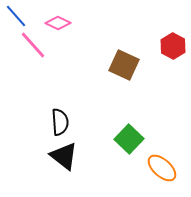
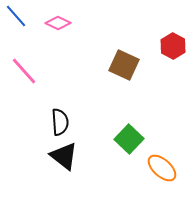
pink line: moved 9 px left, 26 px down
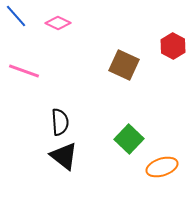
pink line: rotated 28 degrees counterclockwise
orange ellipse: moved 1 px up; rotated 60 degrees counterclockwise
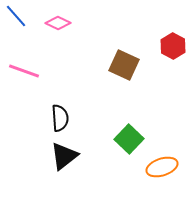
black semicircle: moved 4 px up
black triangle: rotated 44 degrees clockwise
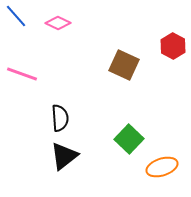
pink line: moved 2 px left, 3 px down
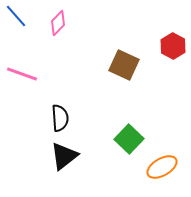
pink diamond: rotated 70 degrees counterclockwise
orange ellipse: rotated 12 degrees counterclockwise
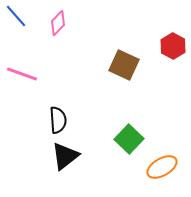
black semicircle: moved 2 px left, 2 px down
black triangle: moved 1 px right
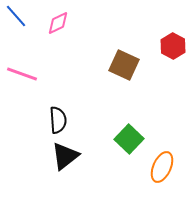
pink diamond: rotated 20 degrees clockwise
orange ellipse: rotated 36 degrees counterclockwise
